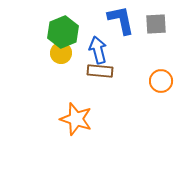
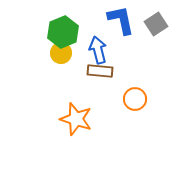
gray square: rotated 30 degrees counterclockwise
orange circle: moved 26 px left, 18 px down
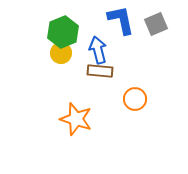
gray square: rotated 10 degrees clockwise
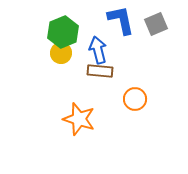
orange star: moved 3 px right
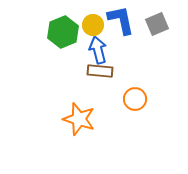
gray square: moved 1 px right
yellow circle: moved 32 px right, 28 px up
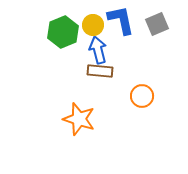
orange circle: moved 7 px right, 3 px up
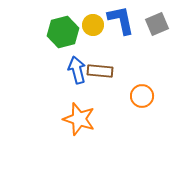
green hexagon: rotated 8 degrees clockwise
blue arrow: moved 21 px left, 20 px down
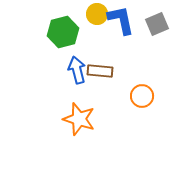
yellow circle: moved 4 px right, 11 px up
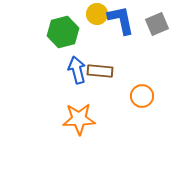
orange star: rotated 20 degrees counterclockwise
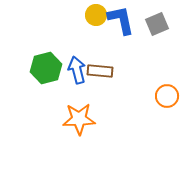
yellow circle: moved 1 px left, 1 px down
green hexagon: moved 17 px left, 36 px down
orange circle: moved 25 px right
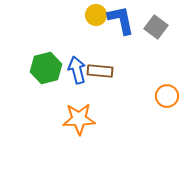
gray square: moved 1 px left, 3 px down; rotated 30 degrees counterclockwise
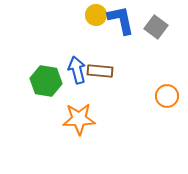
green hexagon: moved 13 px down; rotated 24 degrees clockwise
